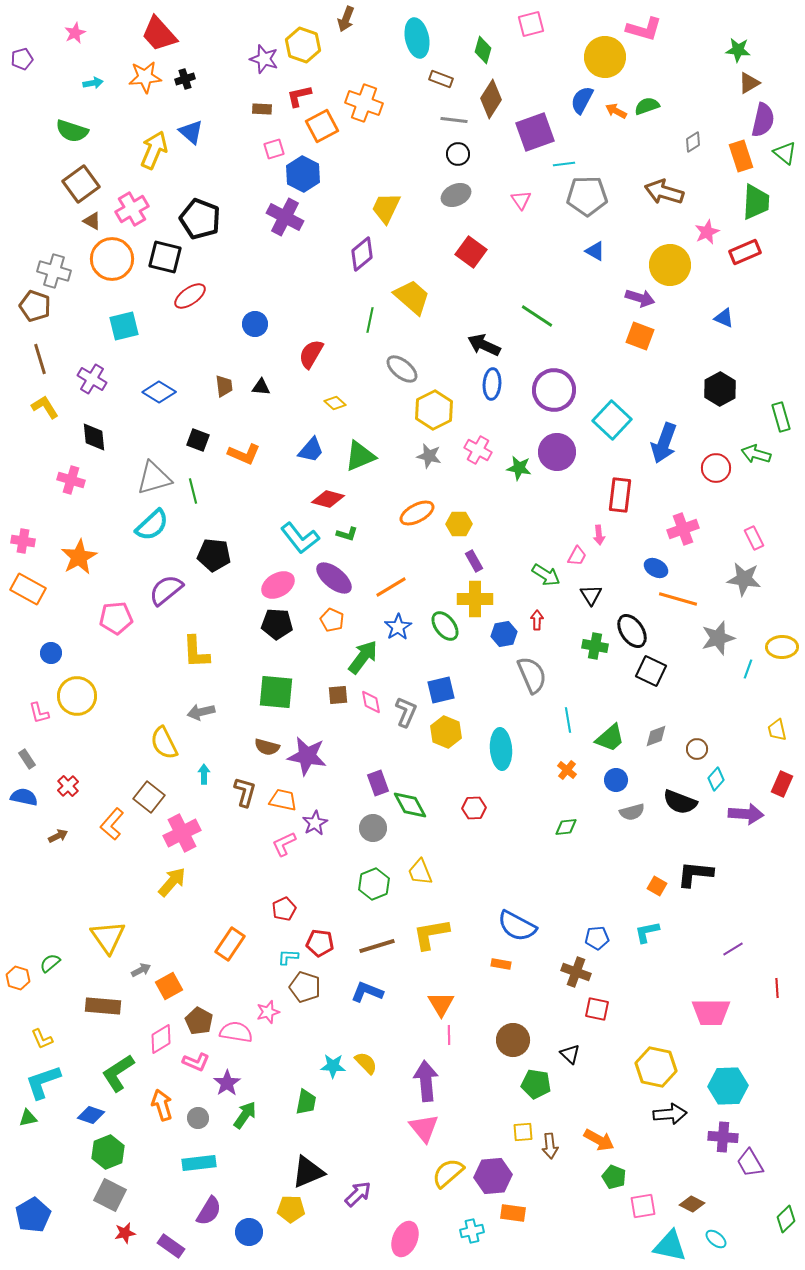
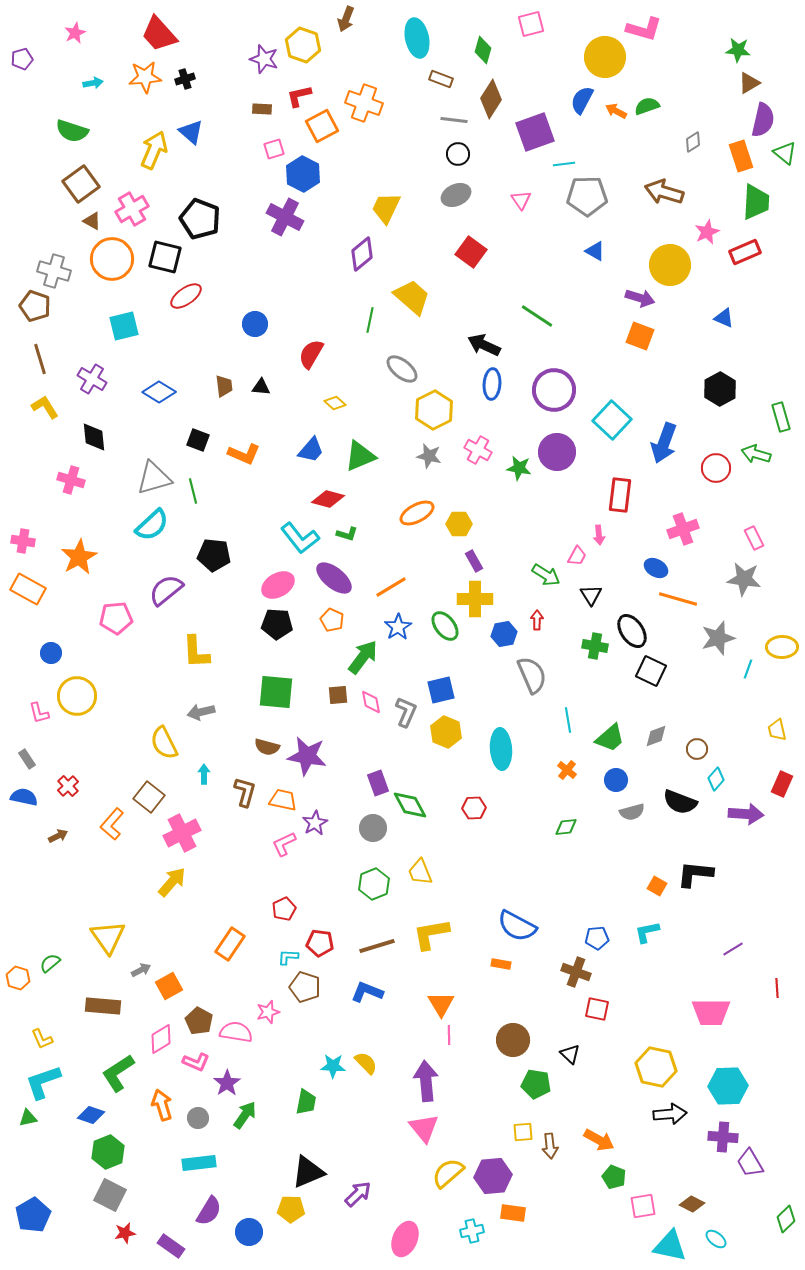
red ellipse at (190, 296): moved 4 px left
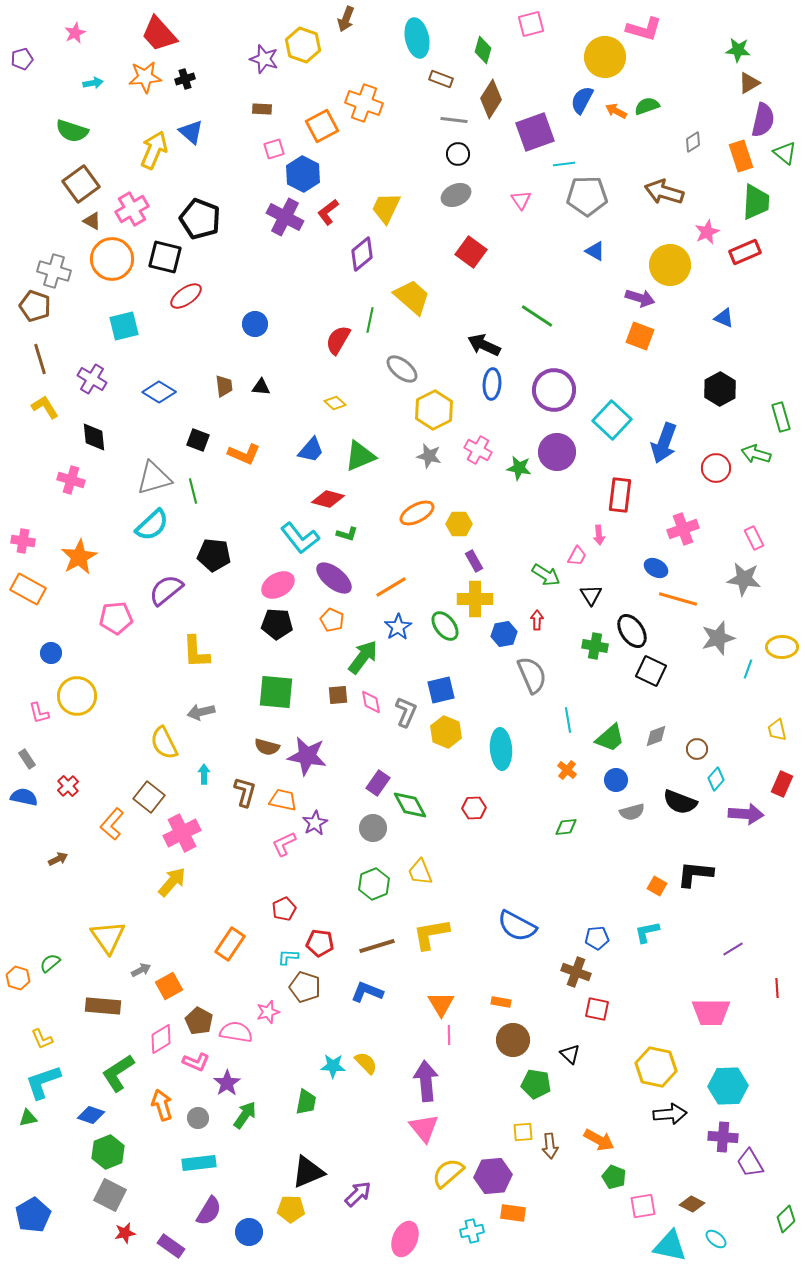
red L-shape at (299, 96): moved 29 px right, 116 px down; rotated 24 degrees counterclockwise
red semicircle at (311, 354): moved 27 px right, 14 px up
purple rectangle at (378, 783): rotated 55 degrees clockwise
brown arrow at (58, 836): moved 23 px down
orange rectangle at (501, 964): moved 38 px down
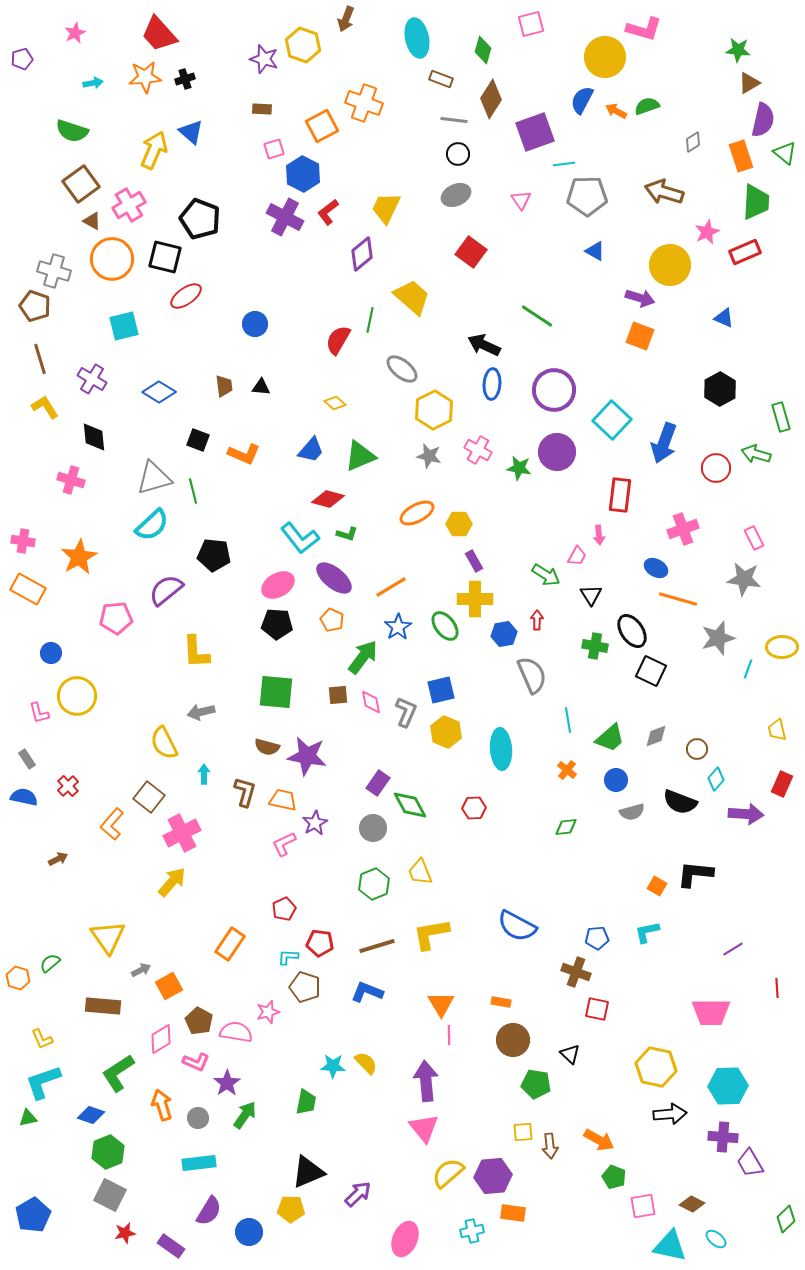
pink cross at (132, 209): moved 3 px left, 4 px up
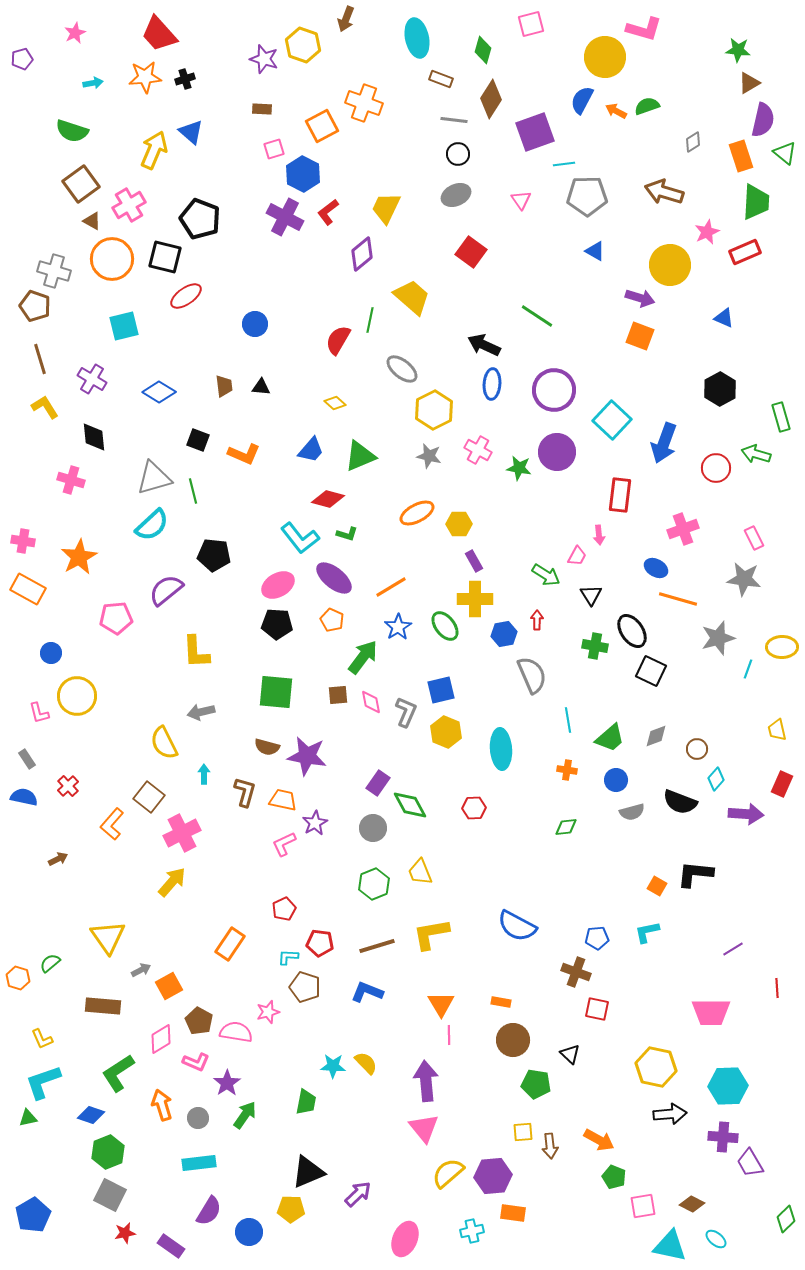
orange cross at (567, 770): rotated 30 degrees counterclockwise
